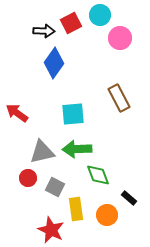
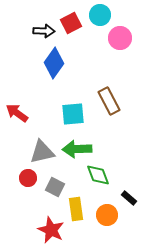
brown rectangle: moved 10 px left, 3 px down
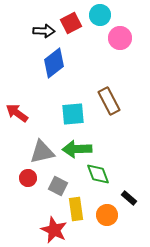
blue diamond: rotated 16 degrees clockwise
green diamond: moved 1 px up
gray square: moved 3 px right, 1 px up
red star: moved 3 px right
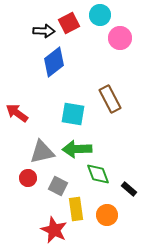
red square: moved 2 px left
blue diamond: moved 1 px up
brown rectangle: moved 1 px right, 2 px up
cyan square: rotated 15 degrees clockwise
black rectangle: moved 9 px up
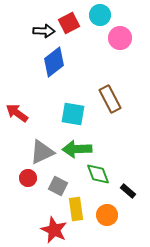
gray triangle: rotated 12 degrees counterclockwise
black rectangle: moved 1 px left, 2 px down
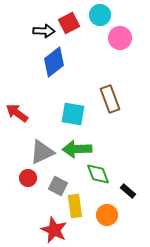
brown rectangle: rotated 8 degrees clockwise
yellow rectangle: moved 1 px left, 3 px up
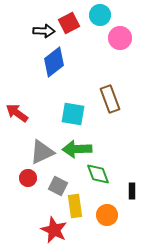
black rectangle: moved 4 px right; rotated 49 degrees clockwise
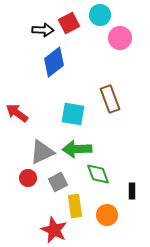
black arrow: moved 1 px left, 1 px up
gray square: moved 4 px up; rotated 36 degrees clockwise
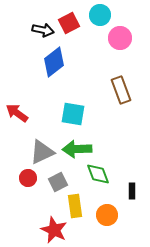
black arrow: rotated 10 degrees clockwise
brown rectangle: moved 11 px right, 9 px up
